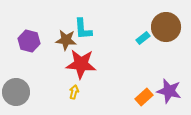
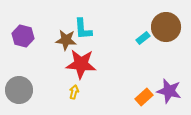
purple hexagon: moved 6 px left, 5 px up
gray circle: moved 3 px right, 2 px up
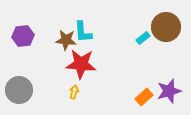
cyan L-shape: moved 3 px down
purple hexagon: rotated 20 degrees counterclockwise
purple star: rotated 30 degrees counterclockwise
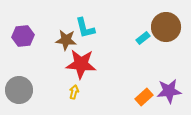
cyan L-shape: moved 2 px right, 4 px up; rotated 10 degrees counterclockwise
purple star: rotated 10 degrees clockwise
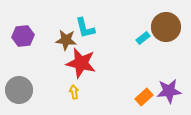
red star: moved 1 px up; rotated 8 degrees clockwise
yellow arrow: rotated 24 degrees counterclockwise
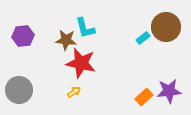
yellow arrow: rotated 64 degrees clockwise
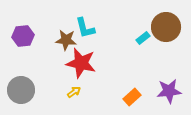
gray circle: moved 2 px right
orange rectangle: moved 12 px left
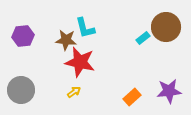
red star: moved 1 px left, 1 px up
